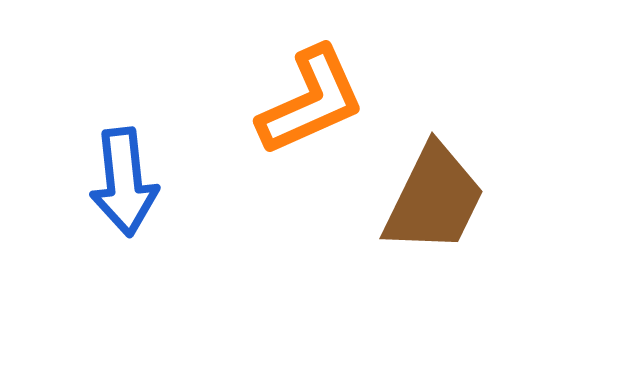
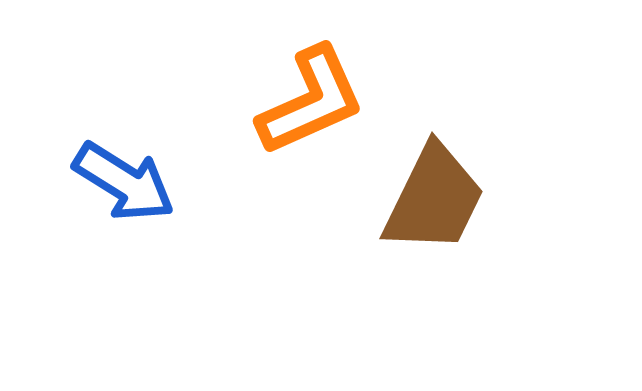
blue arrow: rotated 52 degrees counterclockwise
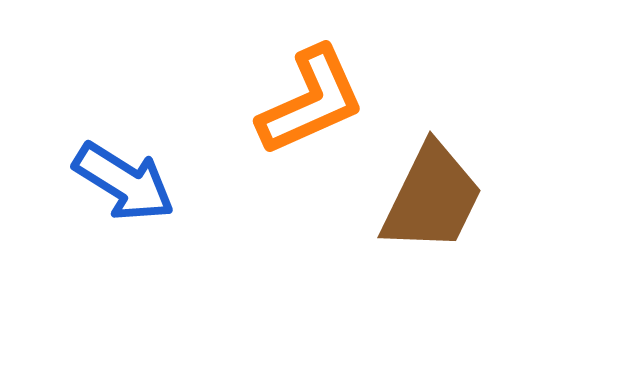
brown trapezoid: moved 2 px left, 1 px up
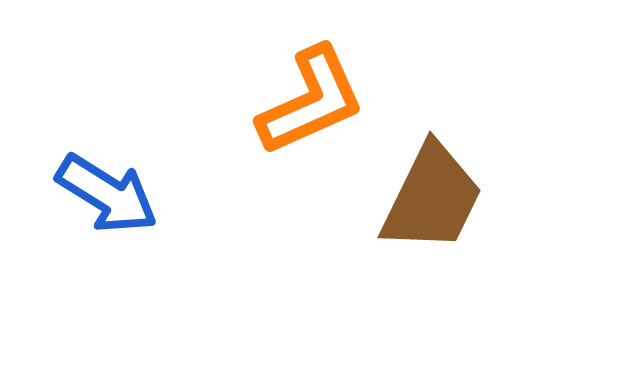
blue arrow: moved 17 px left, 12 px down
